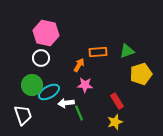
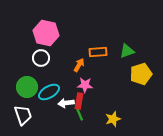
green circle: moved 5 px left, 2 px down
red rectangle: moved 38 px left; rotated 42 degrees clockwise
yellow star: moved 2 px left, 3 px up
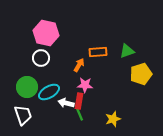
white arrow: rotated 21 degrees clockwise
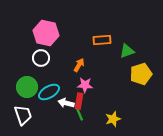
orange rectangle: moved 4 px right, 12 px up
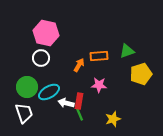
orange rectangle: moved 3 px left, 16 px down
pink star: moved 14 px right
white trapezoid: moved 1 px right, 2 px up
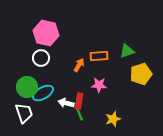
cyan ellipse: moved 6 px left, 1 px down
